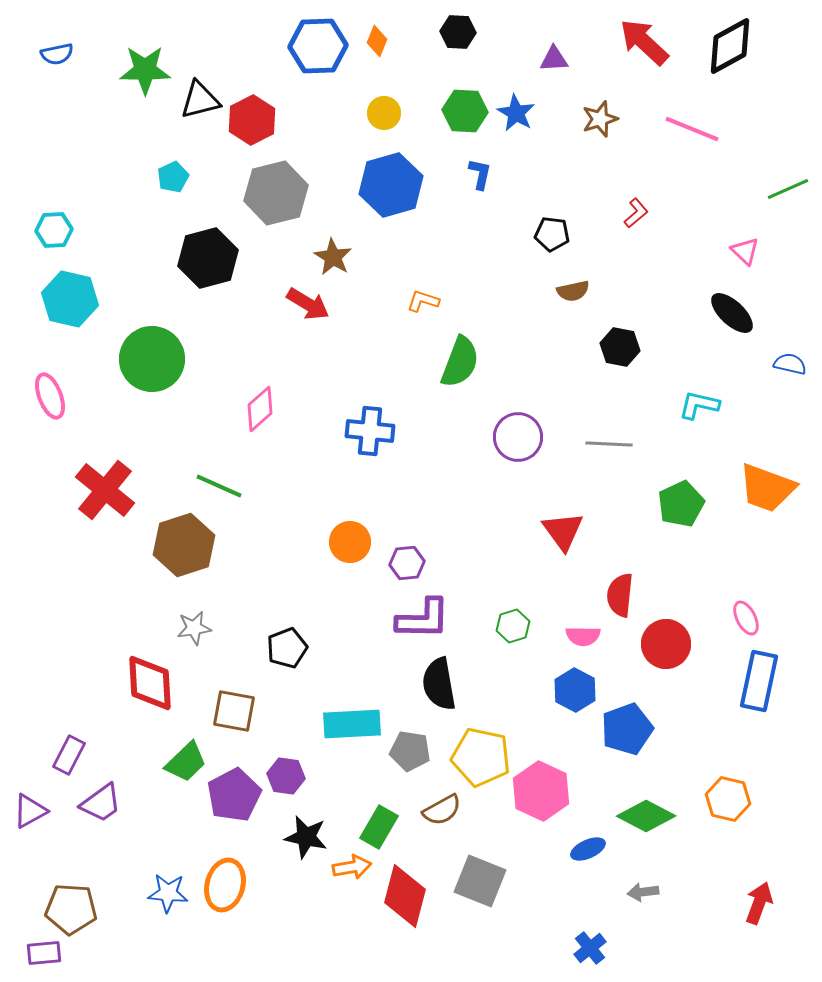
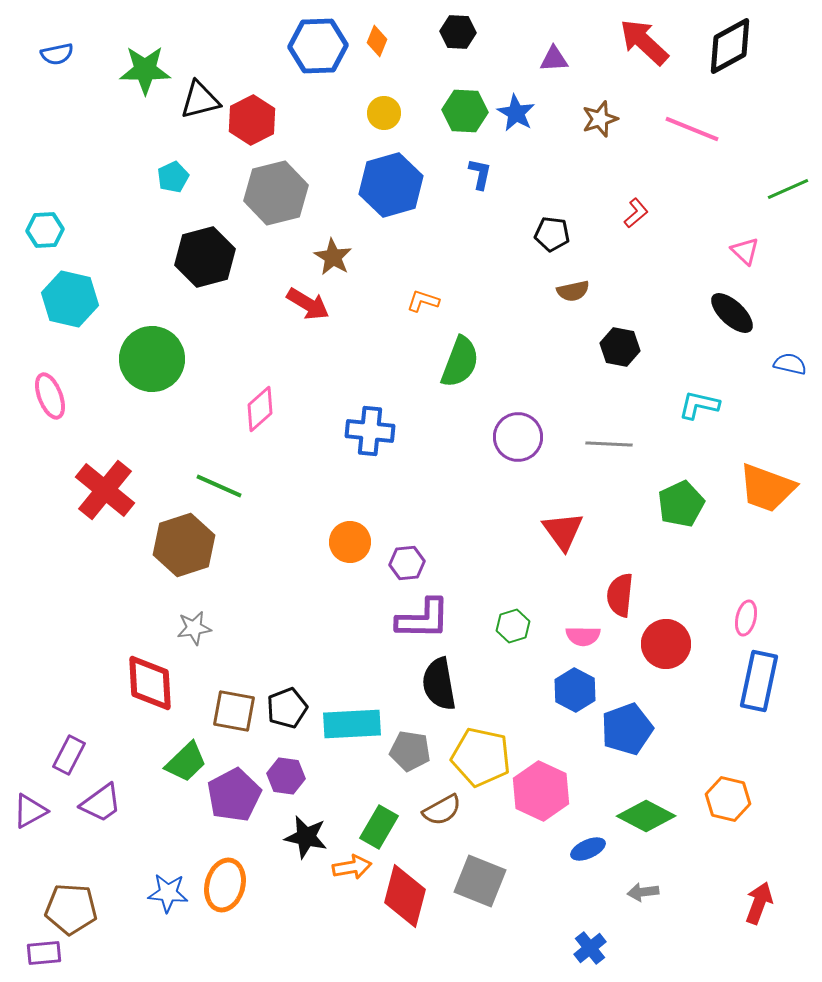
cyan hexagon at (54, 230): moved 9 px left
black hexagon at (208, 258): moved 3 px left, 1 px up
pink ellipse at (746, 618): rotated 40 degrees clockwise
black pentagon at (287, 648): moved 60 px down
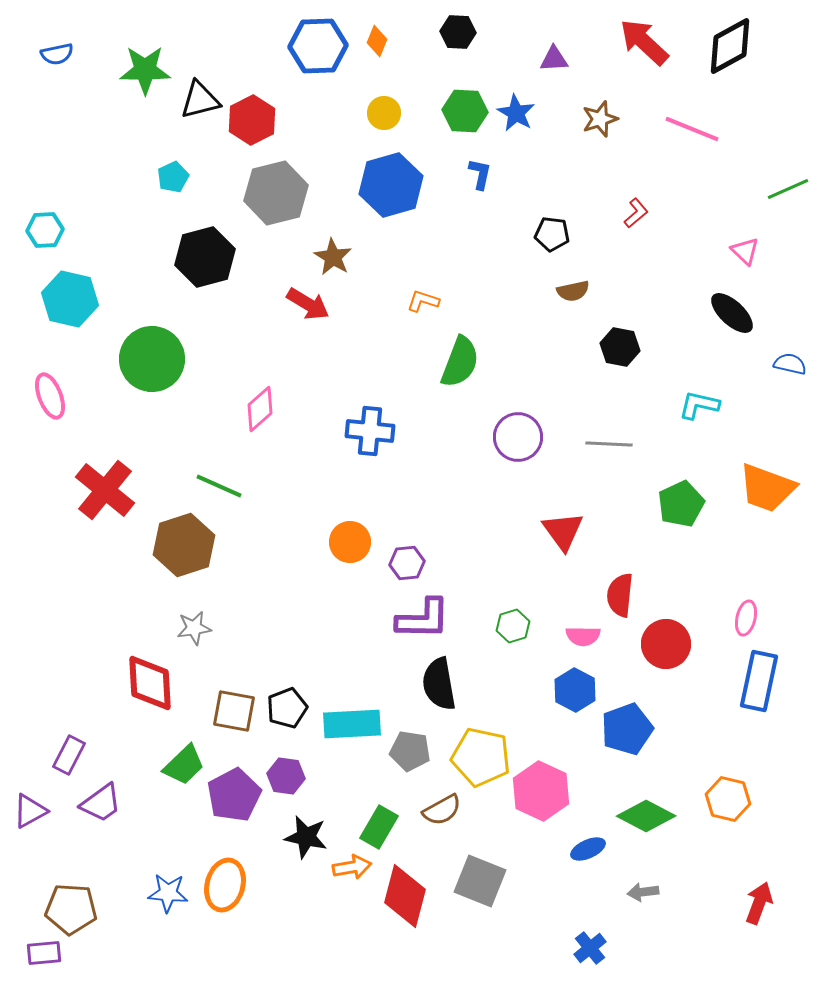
green trapezoid at (186, 762): moved 2 px left, 3 px down
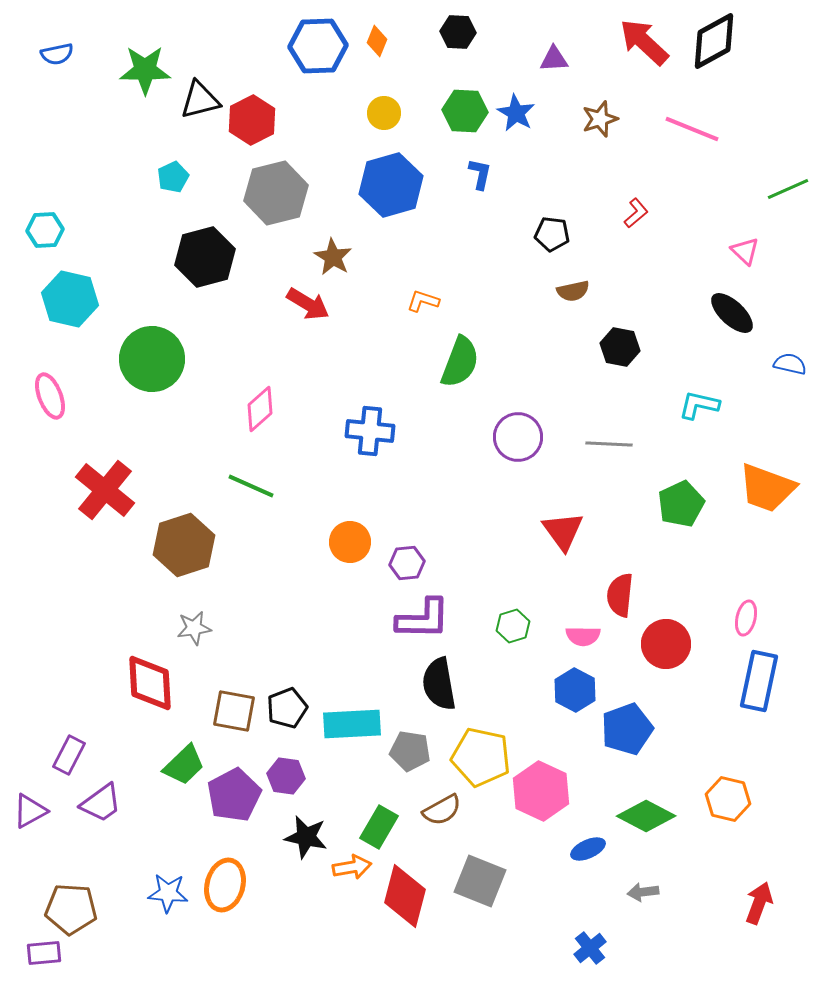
black diamond at (730, 46): moved 16 px left, 5 px up
green line at (219, 486): moved 32 px right
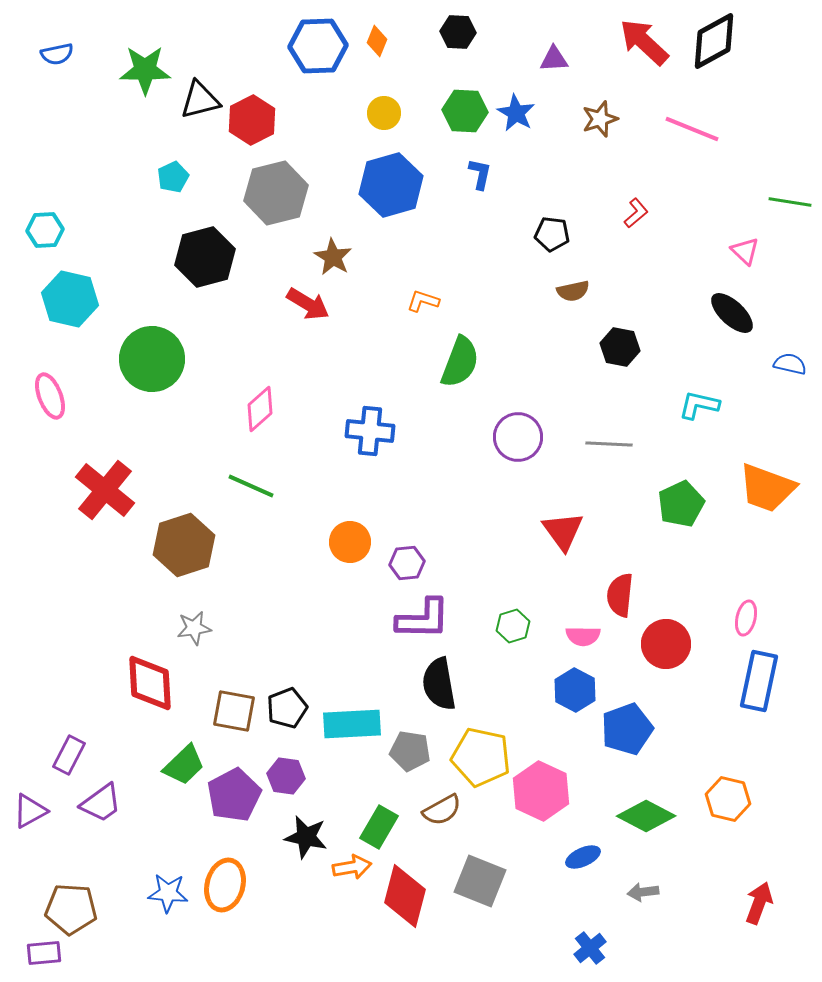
green line at (788, 189): moved 2 px right, 13 px down; rotated 33 degrees clockwise
blue ellipse at (588, 849): moved 5 px left, 8 px down
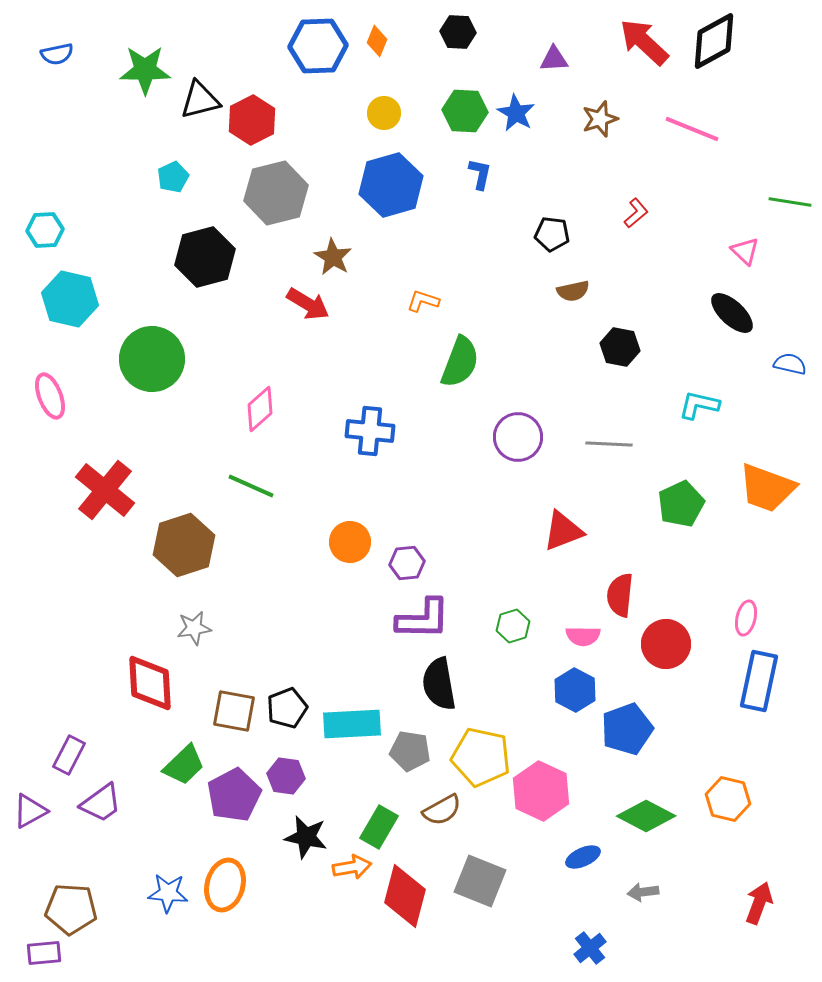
red triangle at (563, 531): rotated 45 degrees clockwise
